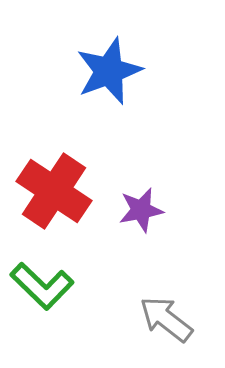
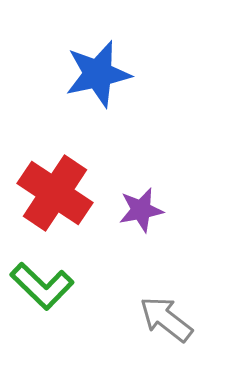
blue star: moved 11 px left, 3 px down; rotated 8 degrees clockwise
red cross: moved 1 px right, 2 px down
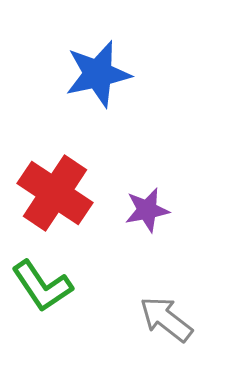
purple star: moved 6 px right
green L-shape: rotated 12 degrees clockwise
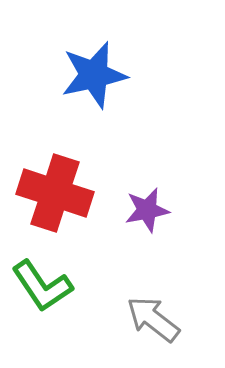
blue star: moved 4 px left, 1 px down
red cross: rotated 16 degrees counterclockwise
gray arrow: moved 13 px left
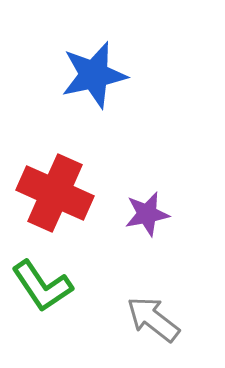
red cross: rotated 6 degrees clockwise
purple star: moved 4 px down
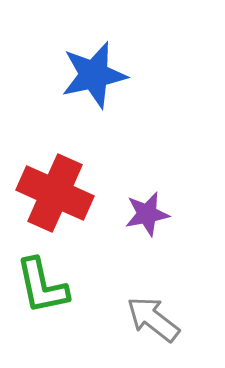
green L-shape: rotated 22 degrees clockwise
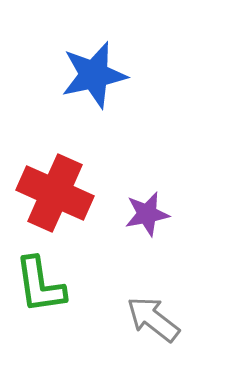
green L-shape: moved 2 px left, 1 px up; rotated 4 degrees clockwise
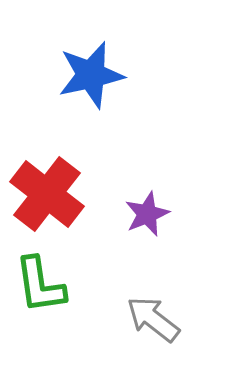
blue star: moved 3 px left
red cross: moved 8 px left, 1 px down; rotated 14 degrees clockwise
purple star: rotated 12 degrees counterclockwise
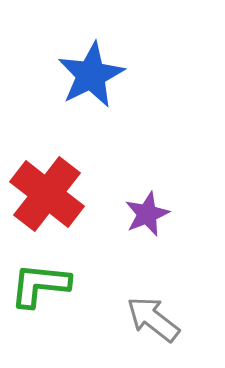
blue star: rotated 14 degrees counterclockwise
green L-shape: rotated 104 degrees clockwise
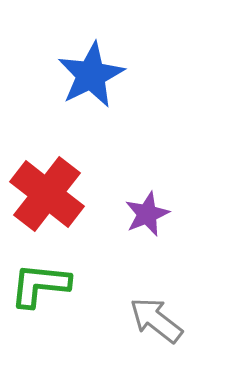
gray arrow: moved 3 px right, 1 px down
